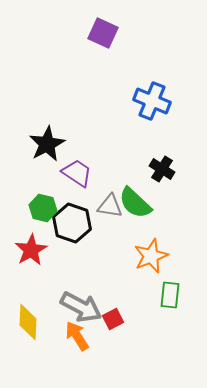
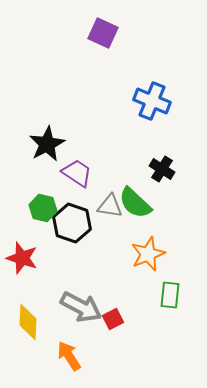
red star: moved 9 px left, 8 px down; rotated 24 degrees counterclockwise
orange star: moved 3 px left, 2 px up
orange arrow: moved 8 px left, 20 px down
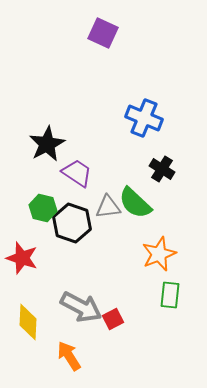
blue cross: moved 8 px left, 17 px down
gray triangle: moved 2 px left, 1 px down; rotated 16 degrees counterclockwise
orange star: moved 11 px right
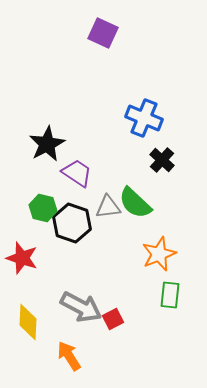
black cross: moved 9 px up; rotated 10 degrees clockwise
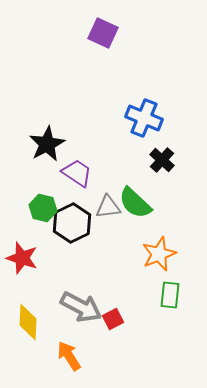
black hexagon: rotated 15 degrees clockwise
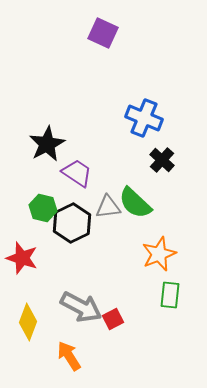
yellow diamond: rotated 18 degrees clockwise
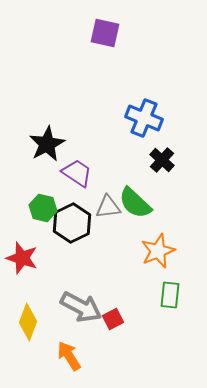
purple square: moved 2 px right; rotated 12 degrees counterclockwise
orange star: moved 1 px left, 3 px up
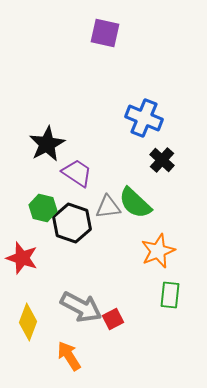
black hexagon: rotated 15 degrees counterclockwise
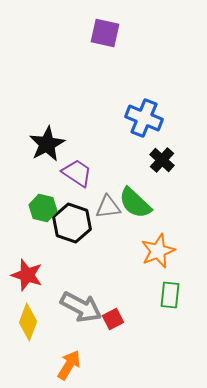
red star: moved 5 px right, 17 px down
orange arrow: moved 9 px down; rotated 64 degrees clockwise
